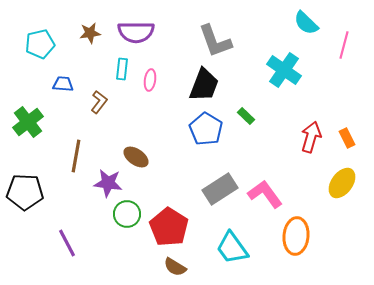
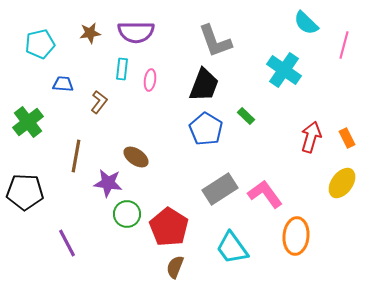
brown semicircle: rotated 80 degrees clockwise
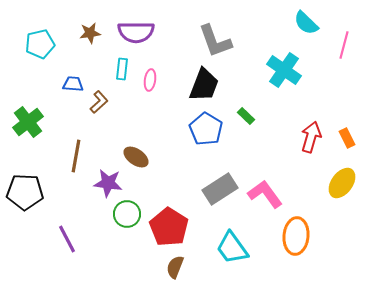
blue trapezoid: moved 10 px right
brown L-shape: rotated 10 degrees clockwise
purple line: moved 4 px up
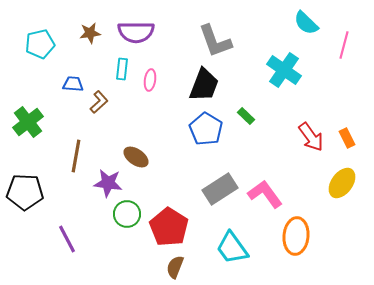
red arrow: rotated 128 degrees clockwise
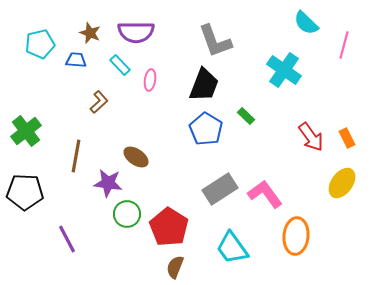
brown star: rotated 30 degrees clockwise
cyan rectangle: moved 2 px left, 4 px up; rotated 50 degrees counterclockwise
blue trapezoid: moved 3 px right, 24 px up
green cross: moved 2 px left, 9 px down
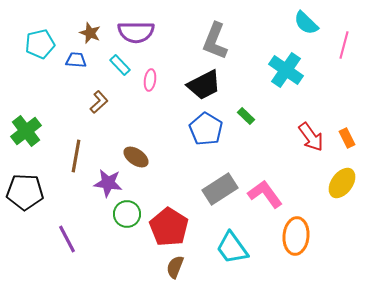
gray L-shape: rotated 42 degrees clockwise
cyan cross: moved 2 px right
black trapezoid: rotated 42 degrees clockwise
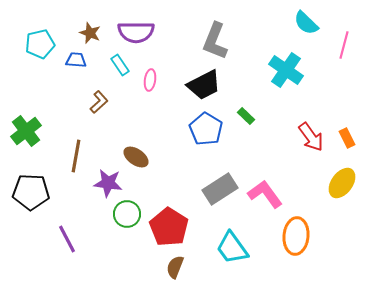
cyan rectangle: rotated 10 degrees clockwise
black pentagon: moved 6 px right
